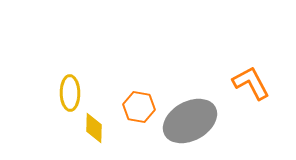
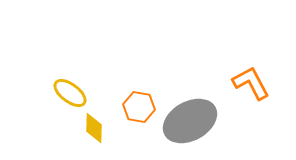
yellow ellipse: rotated 52 degrees counterclockwise
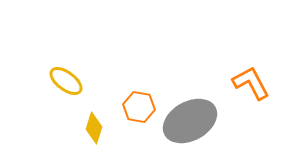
yellow ellipse: moved 4 px left, 12 px up
yellow diamond: rotated 16 degrees clockwise
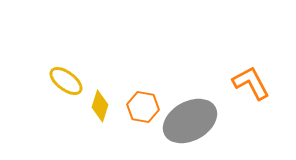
orange hexagon: moved 4 px right
yellow diamond: moved 6 px right, 22 px up
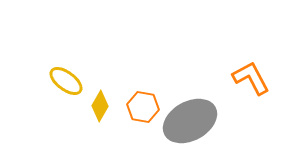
orange L-shape: moved 5 px up
yellow diamond: rotated 12 degrees clockwise
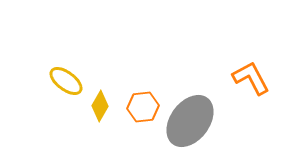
orange hexagon: rotated 16 degrees counterclockwise
gray ellipse: rotated 24 degrees counterclockwise
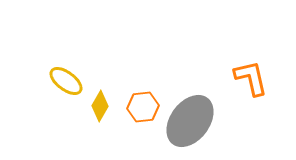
orange L-shape: rotated 15 degrees clockwise
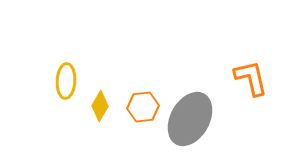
yellow ellipse: rotated 56 degrees clockwise
gray ellipse: moved 2 px up; rotated 8 degrees counterclockwise
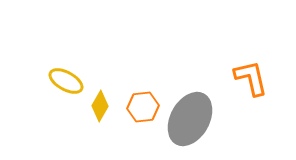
yellow ellipse: rotated 64 degrees counterclockwise
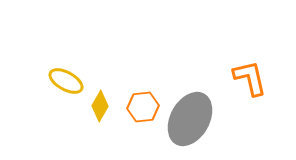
orange L-shape: moved 1 px left
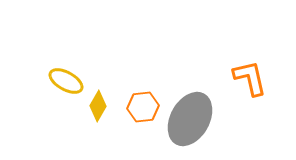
yellow diamond: moved 2 px left
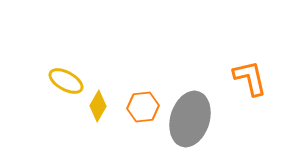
gray ellipse: rotated 12 degrees counterclockwise
